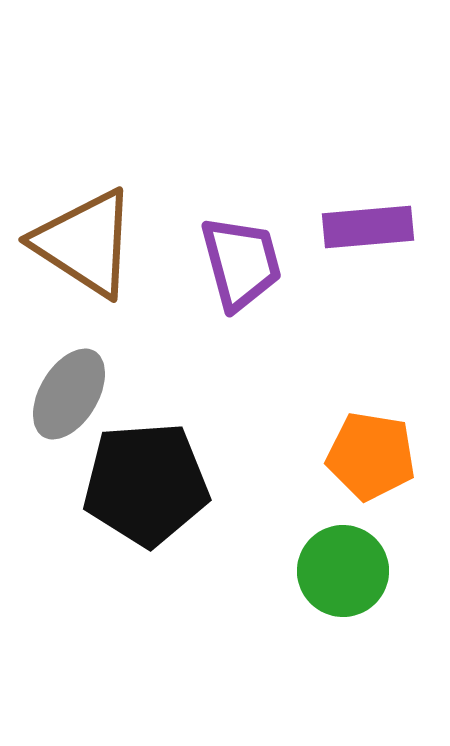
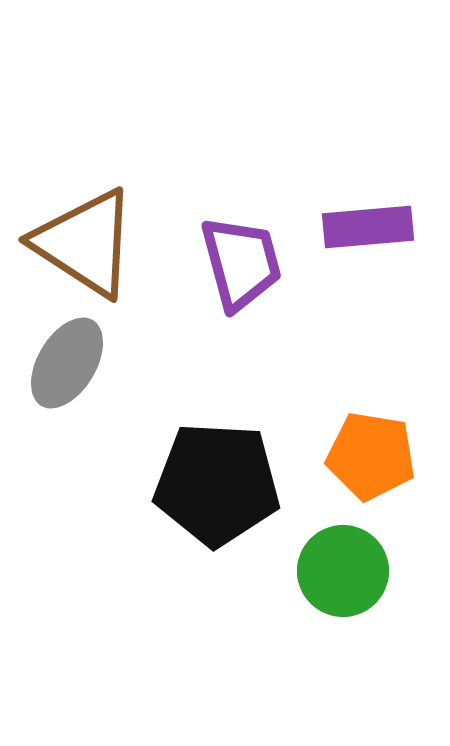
gray ellipse: moved 2 px left, 31 px up
black pentagon: moved 71 px right; rotated 7 degrees clockwise
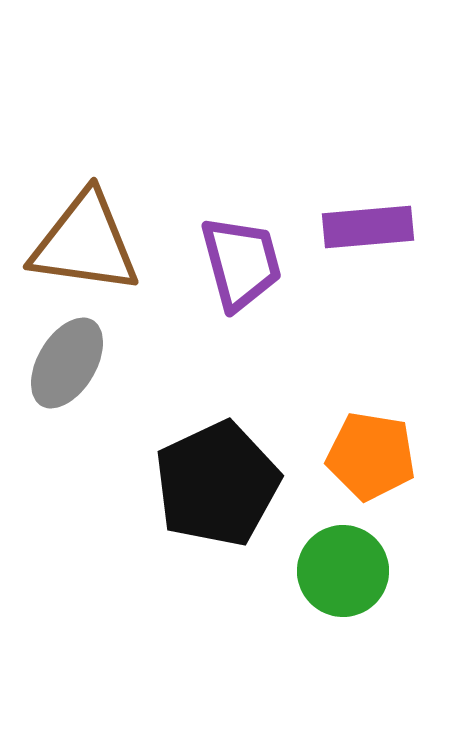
brown triangle: rotated 25 degrees counterclockwise
black pentagon: rotated 28 degrees counterclockwise
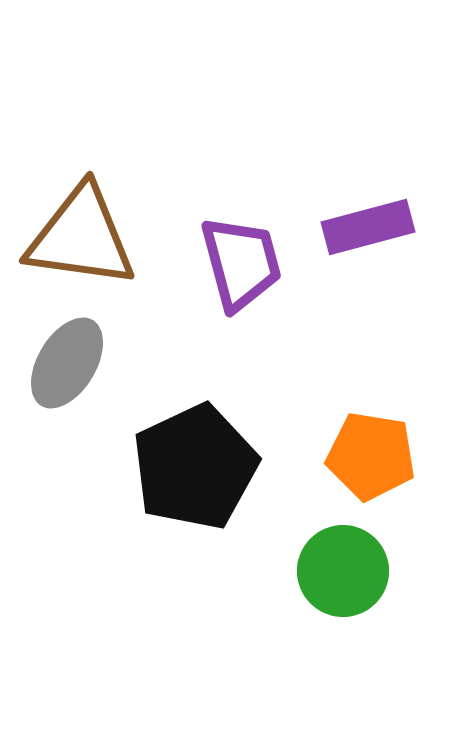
purple rectangle: rotated 10 degrees counterclockwise
brown triangle: moved 4 px left, 6 px up
black pentagon: moved 22 px left, 17 px up
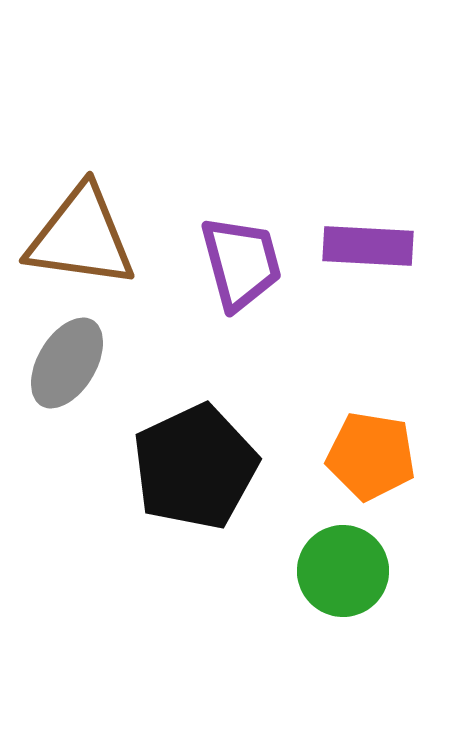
purple rectangle: moved 19 px down; rotated 18 degrees clockwise
